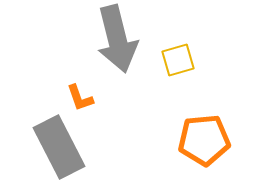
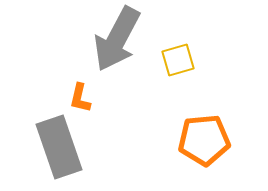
gray arrow: rotated 42 degrees clockwise
orange L-shape: rotated 32 degrees clockwise
gray rectangle: rotated 8 degrees clockwise
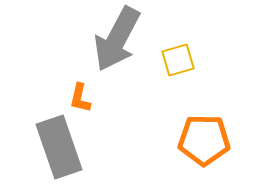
orange pentagon: rotated 6 degrees clockwise
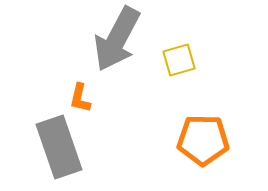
yellow square: moved 1 px right
orange pentagon: moved 1 px left
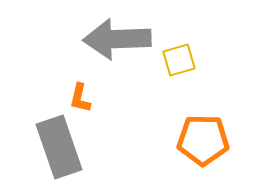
gray arrow: rotated 60 degrees clockwise
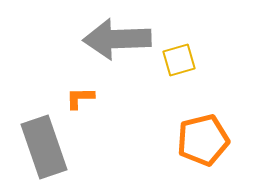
orange L-shape: rotated 76 degrees clockwise
orange pentagon: rotated 15 degrees counterclockwise
gray rectangle: moved 15 px left
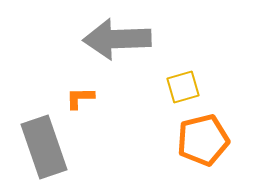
yellow square: moved 4 px right, 27 px down
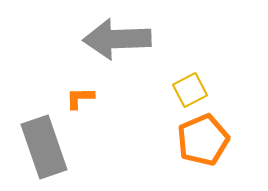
yellow square: moved 7 px right, 3 px down; rotated 12 degrees counterclockwise
orange pentagon: rotated 9 degrees counterclockwise
